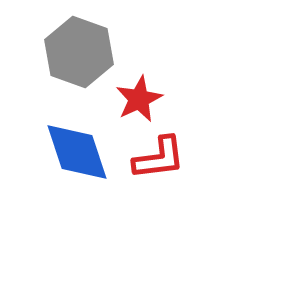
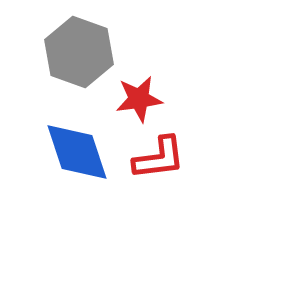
red star: rotated 18 degrees clockwise
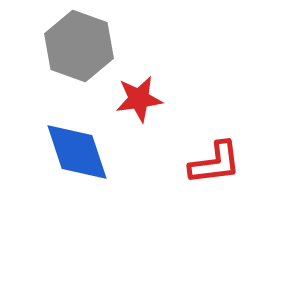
gray hexagon: moved 6 px up
red L-shape: moved 56 px right, 5 px down
